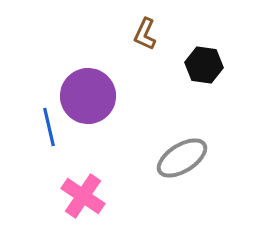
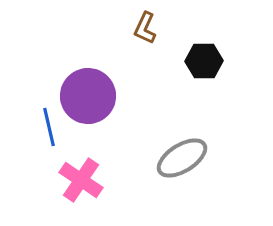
brown L-shape: moved 6 px up
black hexagon: moved 4 px up; rotated 9 degrees counterclockwise
pink cross: moved 2 px left, 16 px up
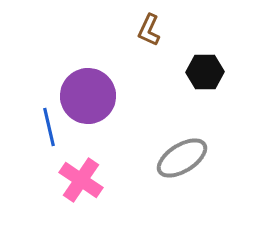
brown L-shape: moved 4 px right, 2 px down
black hexagon: moved 1 px right, 11 px down
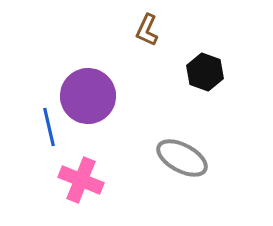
brown L-shape: moved 2 px left
black hexagon: rotated 21 degrees clockwise
gray ellipse: rotated 60 degrees clockwise
pink cross: rotated 12 degrees counterclockwise
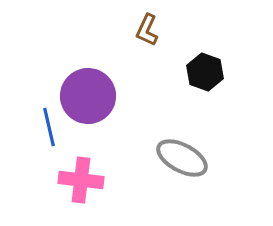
pink cross: rotated 15 degrees counterclockwise
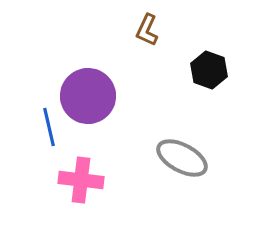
black hexagon: moved 4 px right, 2 px up
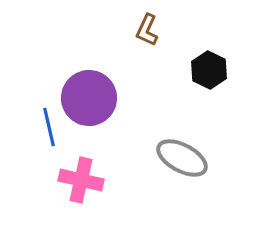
black hexagon: rotated 6 degrees clockwise
purple circle: moved 1 px right, 2 px down
pink cross: rotated 6 degrees clockwise
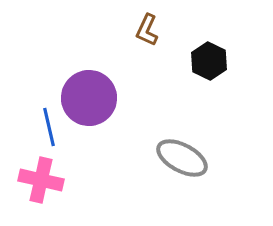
black hexagon: moved 9 px up
pink cross: moved 40 px left
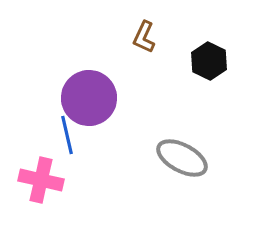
brown L-shape: moved 3 px left, 7 px down
blue line: moved 18 px right, 8 px down
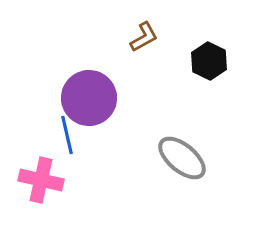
brown L-shape: rotated 144 degrees counterclockwise
gray ellipse: rotated 12 degrees clockwise
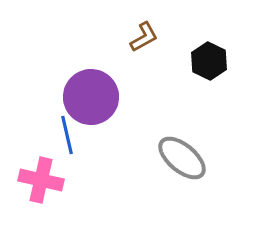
purple circle: moved 2 px right, 1 px up
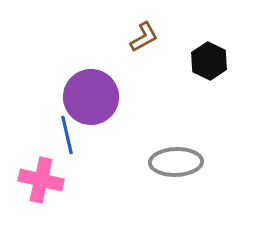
gray ellipse: moved 6 px left, 4 px down; rotated 42 degrees counterclockwise
